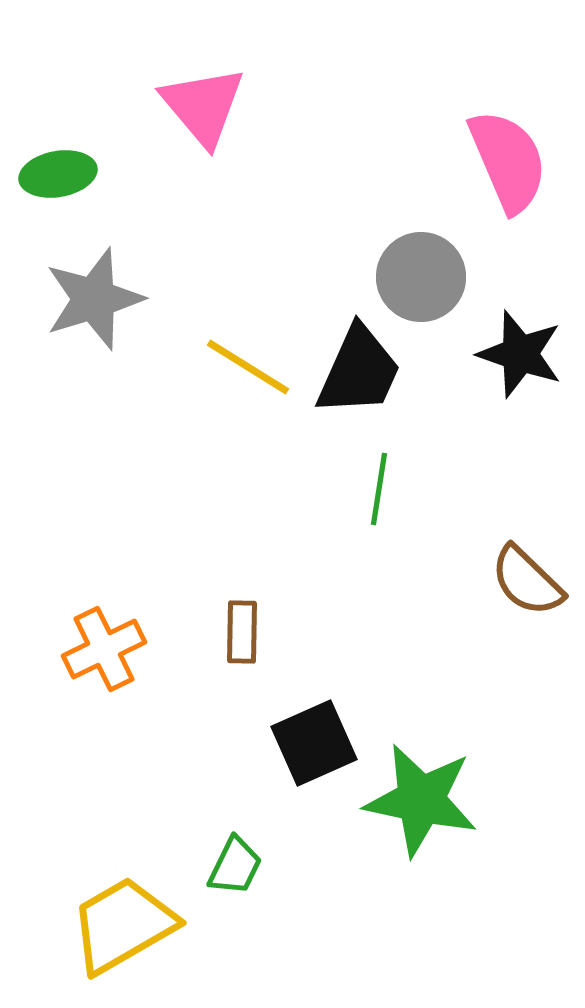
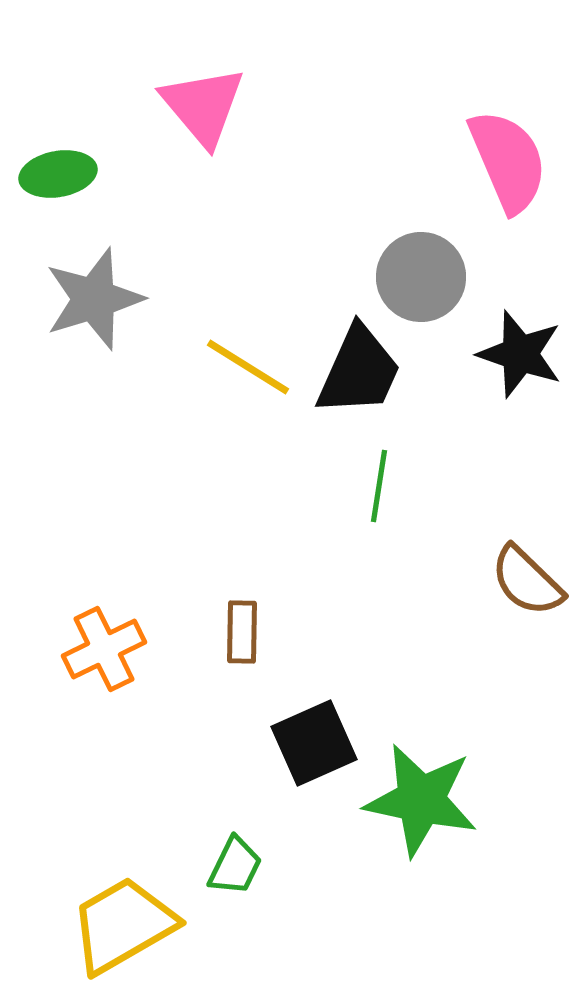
green line: moved 3 px up
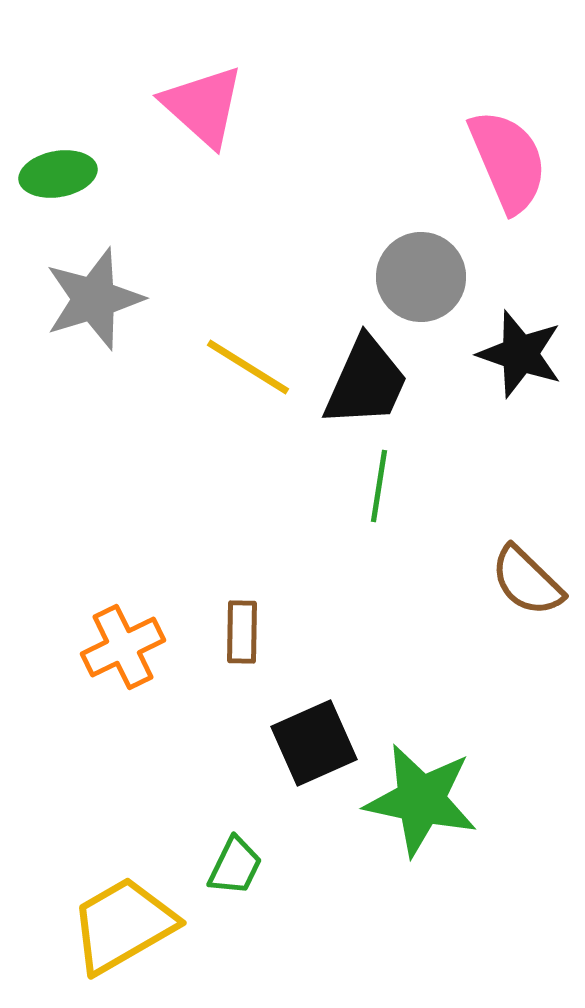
pink triangle: rotated 8 degrees counterclockwise
black trapezoid: moved 7 px right, 11 px down
orange cross: moved 19 px right, 2 px up
